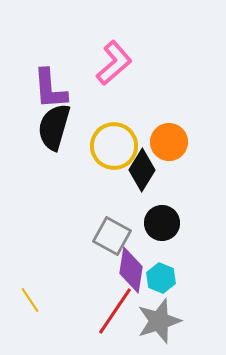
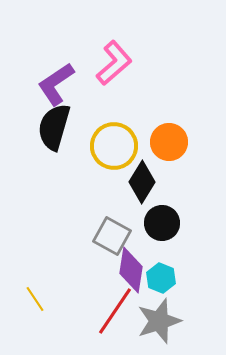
purple L-shape: moved 6 px right, 5 px up; rotated 60 degrees clockwise
black diamond: moved 12 px down
yellow line: moved 5 px right, 1 px up
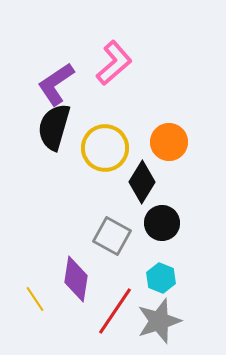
yellow circle: moved 9 px left, 2 px down
purple diamond: moved 55 px left, 9 px down
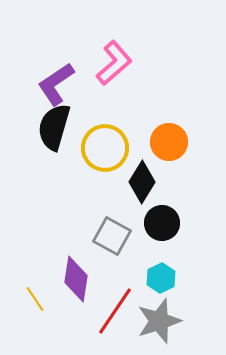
cyan hexagon: rotated 12 degrees clockwise
